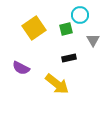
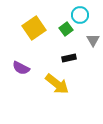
green square: rotated 24 degrees counterclockwise
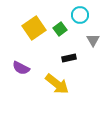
green square: moved 6 px left
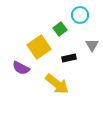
yellow square: moved 5 px right, 19 px down
gray triangle: moved 1 px left, 5 px down
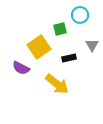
green square: rotated 24 degrees clockwise
